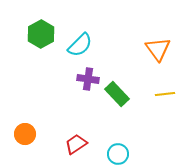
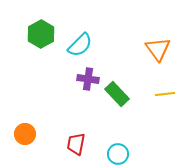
red trapezoid: rotated 45 degrees counterclockwise
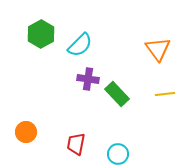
orange circle: moved 1 px right, 2 px up
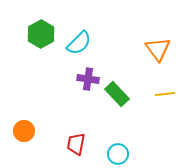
cyan semicircle: moved 1 px left, 2 px up
orange circle: moved 2 px left, 1 px up
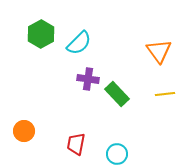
orange triangle: moved 1 px right, 2 px down
cyan circle: moved 1 px left
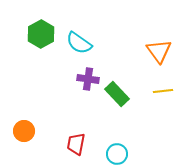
cyan semicircle: rotated 80 degrees clockwise
yellow line: moved 2 px left, 3 px up
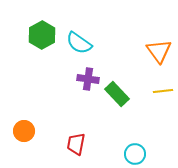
green hexagon: moved 1 px right, 1 px down
cyan circle: moved 18 px right
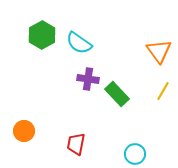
yellow line: rotated 54 degrees counterclockwise
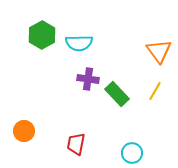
cyan semicircle: rotated 36 degrees counterclockwise
yellow line: moved 8 px left
cyan circle: moved 3 px left, 1 px up
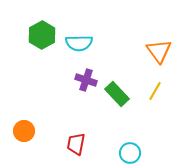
purple cross: moved 2 px left, 1 px down; rotated 10 degrees clockwise
cyan circle: moved 2 px left
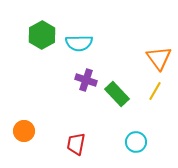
orange triangle: moved 7 px down
cyan circle: moved 6 px right, 11 px up
